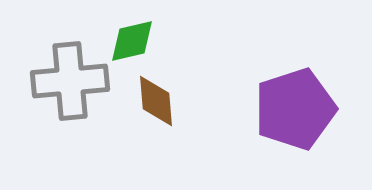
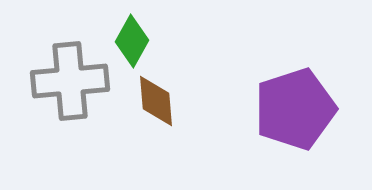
green diamond: rotated 48 degrees counterclockwise
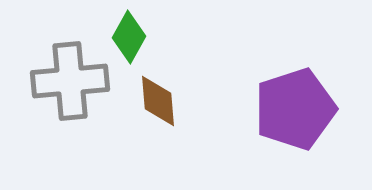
green diamond: moved 3 px left, 4 px up
brown diamond: moved 2 px right
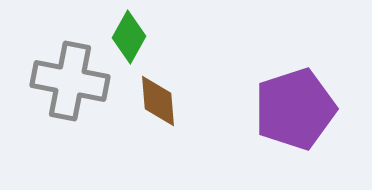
gray cross: rotated 16 degrees clockwise
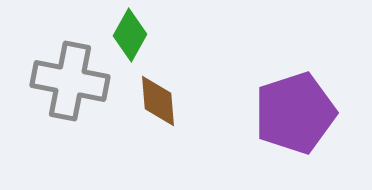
green diamond: moved 1 px right, 2 px up
purple pentagon: moved 4 px down
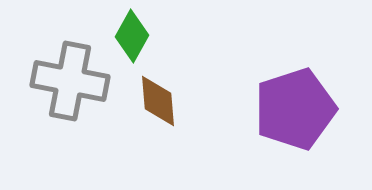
green diamond: moved 2 px right, 1 px down
purple pentagon: moved 4 px up
